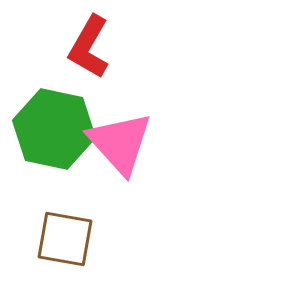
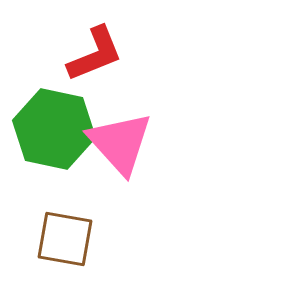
red L-shape: moved 6 px right, 7 px down; rotated 142 degrees counterclockwise
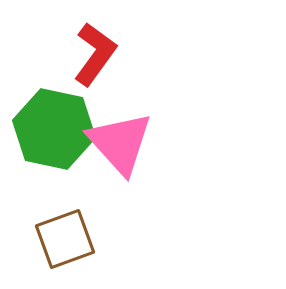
red L-shape: rotated 32 degrees counterclockwise
brown square: rotated 30 degrees counterclockwise
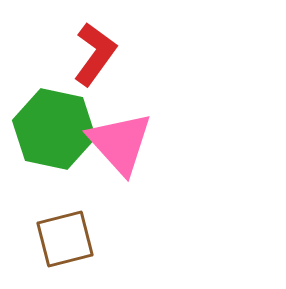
brown square: rotated 6 degrees clockwise
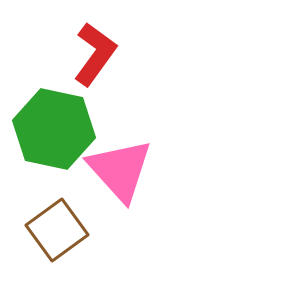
pink triangle: moved 27 px down
brown square: moved 8 px left, 9 px up; rotated 22 degrees counterclockwise
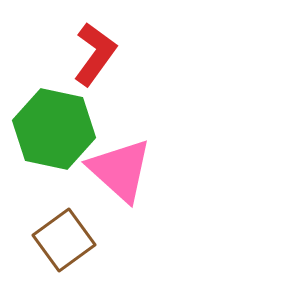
pink triangle: rotated 6 degrees counterclockwise
brown square: moved 7 px right, 10 px down
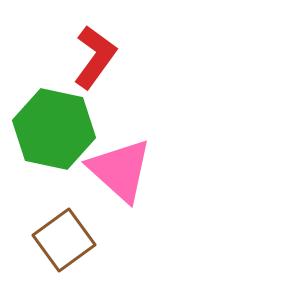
red L-shape: moved 3 px down
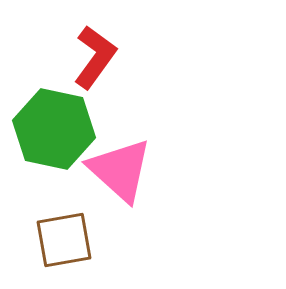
brown square: rotated 26 degrees clockwise
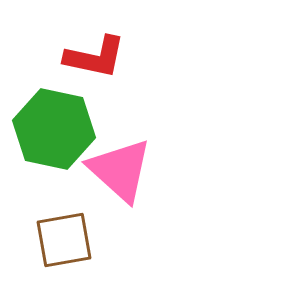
red L-shape: rotated 66 degrees clockwise
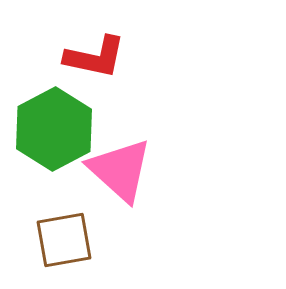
green hexagon: rotated 20 degrees clockwise
